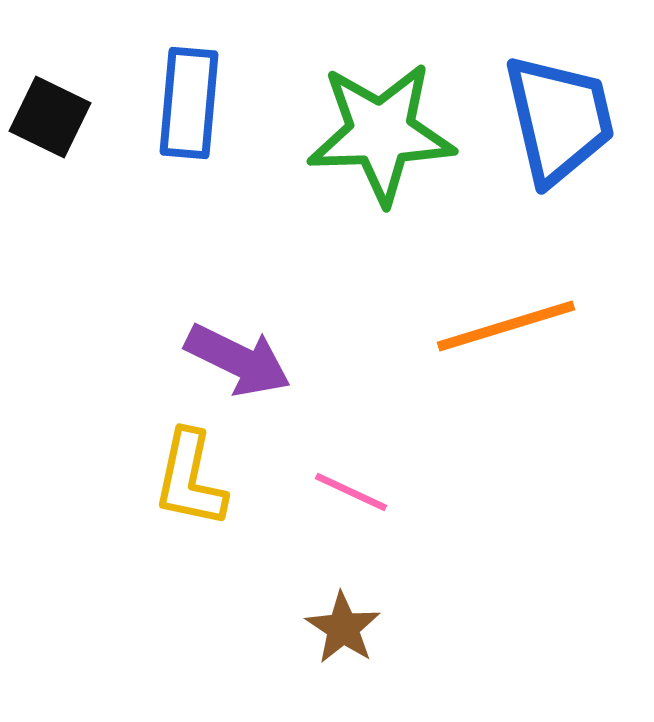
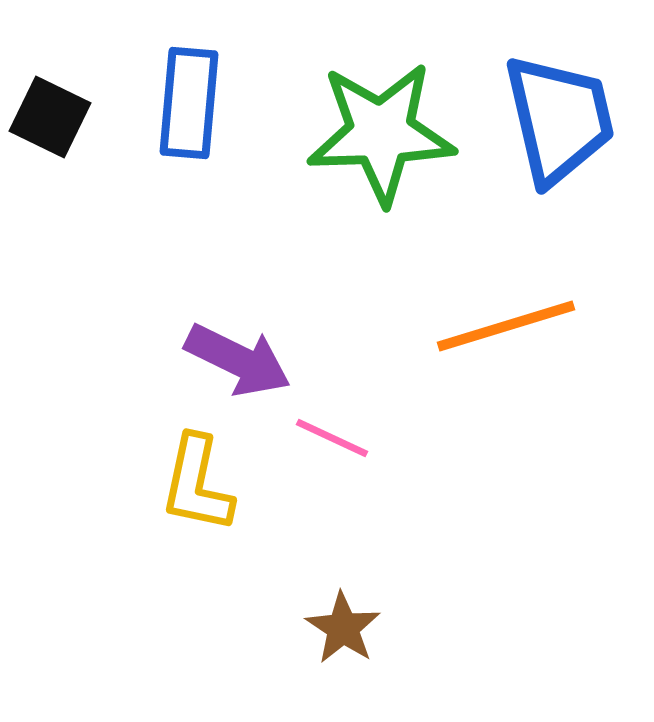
yellow L-shape: moved 7 px right, 5 px down
pink line: moved 19 px left, 54 px up
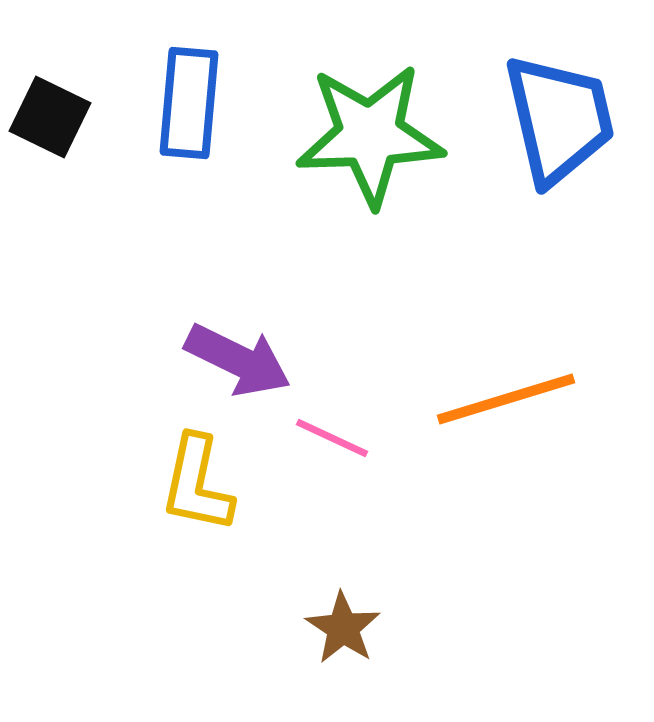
green star: moved 11 px left, 2 px down
orange line: moved 73 px down
